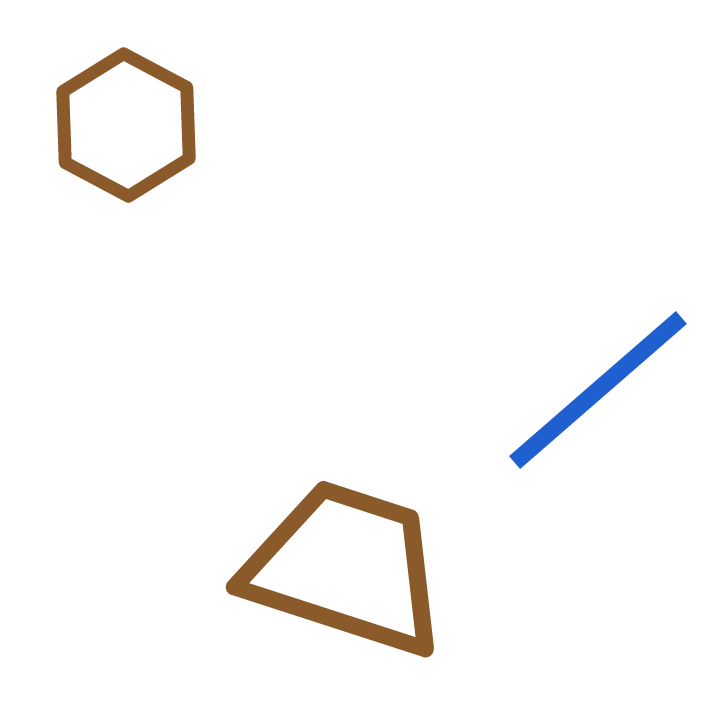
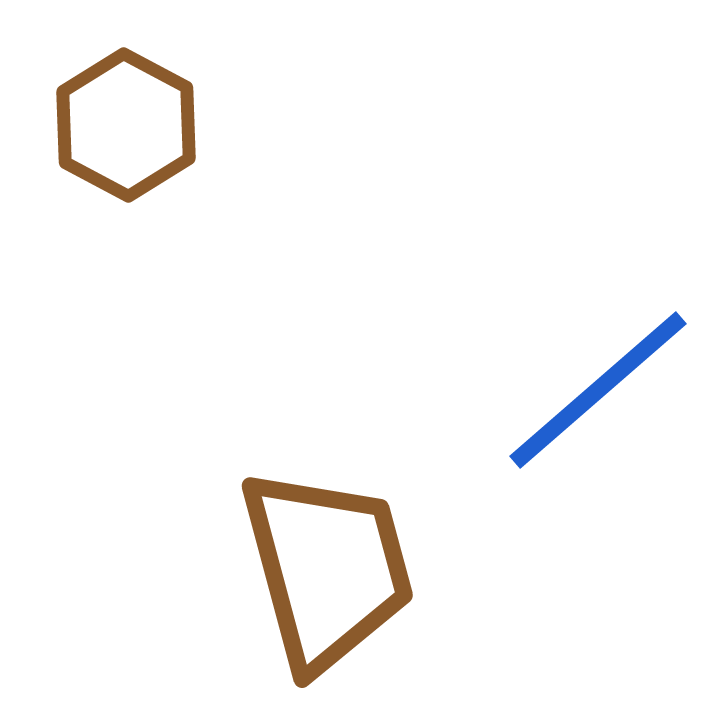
brown trapezoid: moved 19 px left, 1 px down; rotated 57 degrees clockwise
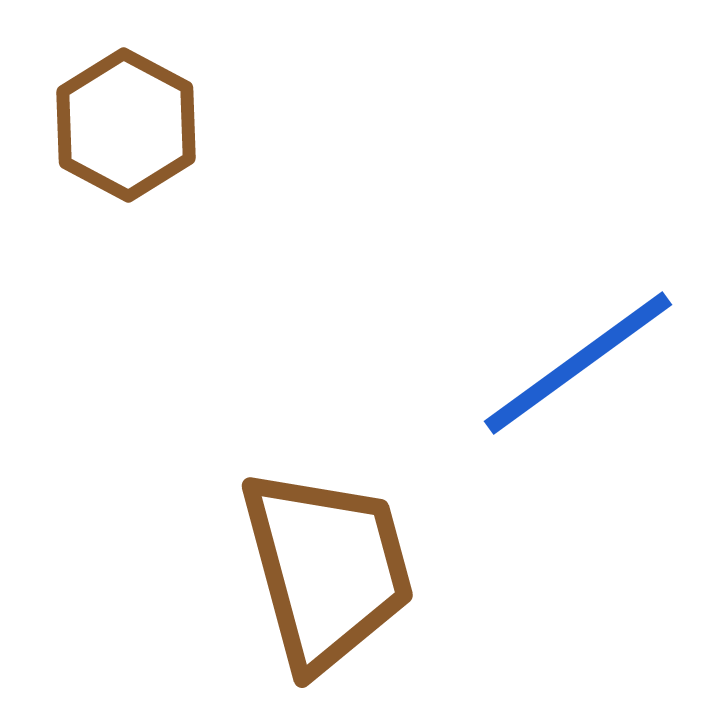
blue line: moved 20 px left, 27 px up; rotated 5 degrees clockwise
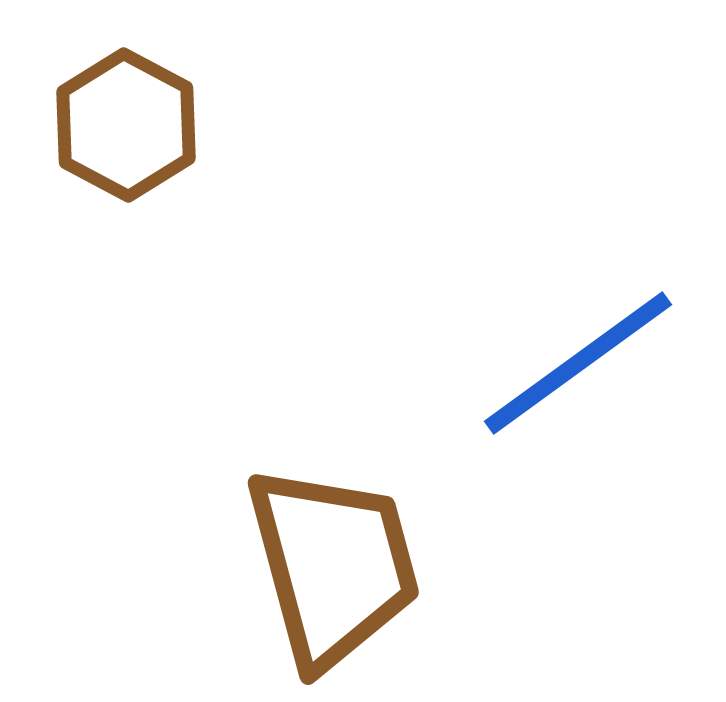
brown trapezoid: moved 6 px right, 3 px up
